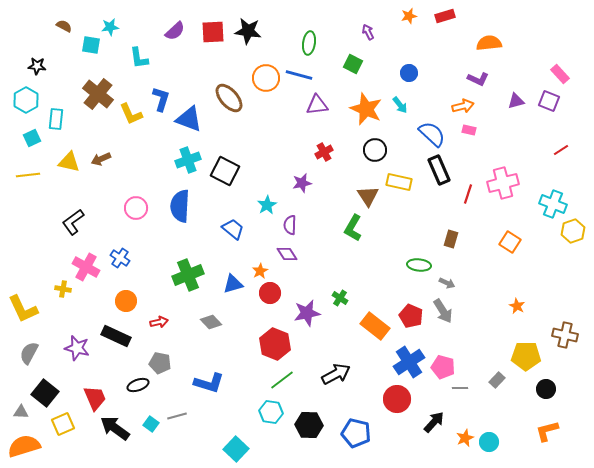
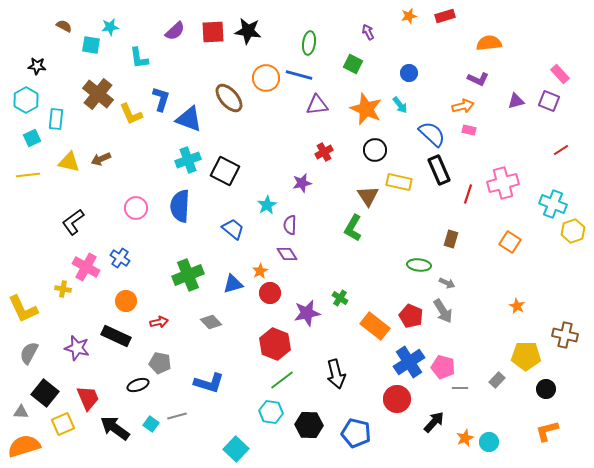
black arrow at (336, 374): rotated 104 degrees clockwise
red trapezoid at (95, 398): moved 7 px left
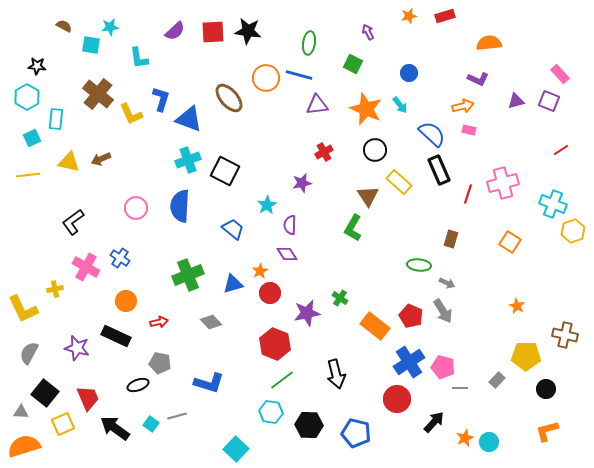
cyan hexagon at (26, 100): moved 1 px right, 3 px up
yellow rectangle at (399, 182): rotated 30 degrees clockwise
yellow cross at (63, 289): moved 8 px left; rotated 21 degrees counterclockwise
